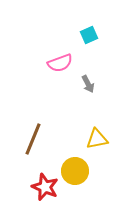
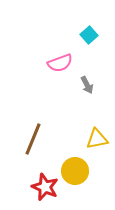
cyan square: rotated 18 degrees counterclockwise
gray arrow: moved 1 px left, 1 px down
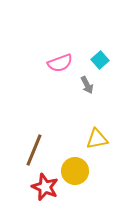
cyan square: moved 11 px right, 25 px down
brown line: moved 1 px right, 11 px down
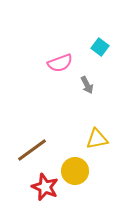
cyan square: moved 13 px up; rotated 12 degrees counterclockwise
brown line: moved 2 px left; rotated 32 degrees clockwise
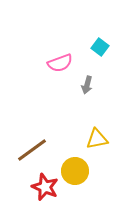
gray arrow: rotated 42 degrees clockwise
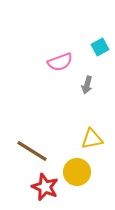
cyan square: rotated 24 degrees clockwise
pink semicircle: moved 1 px up
yellow triangle: moved 5 px left
brown line: moved 1 px down; rotated 68 degrees clockwise
yellow circle: moved 2 px right, 1 px down
